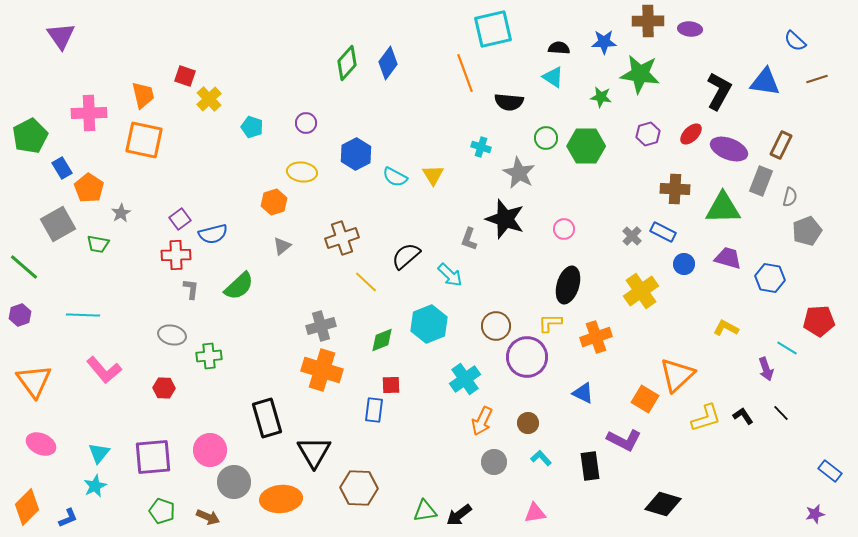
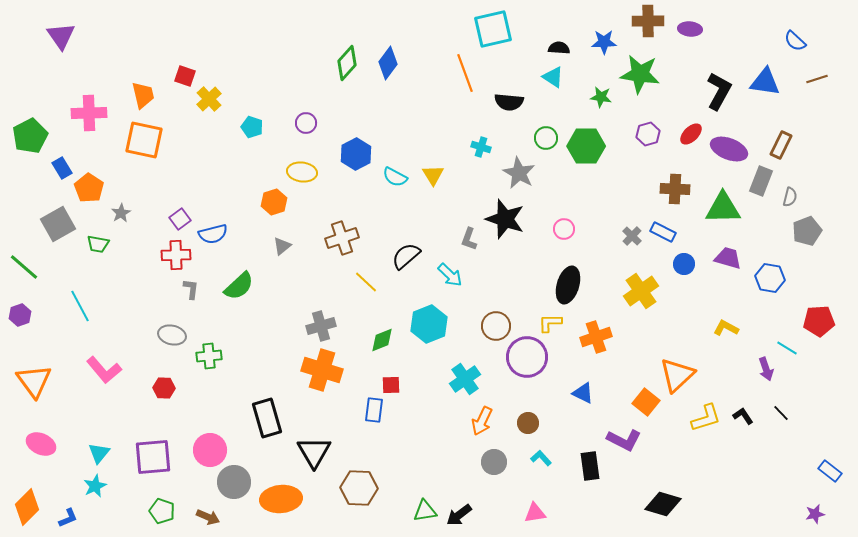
cyan line at (83, 315): moved 3 px left, 9 px up; rotated 60 degrees clockwise
orange square at (645, 399): moved 1 px right, 3 px down; rotated 8 degrees clockwise
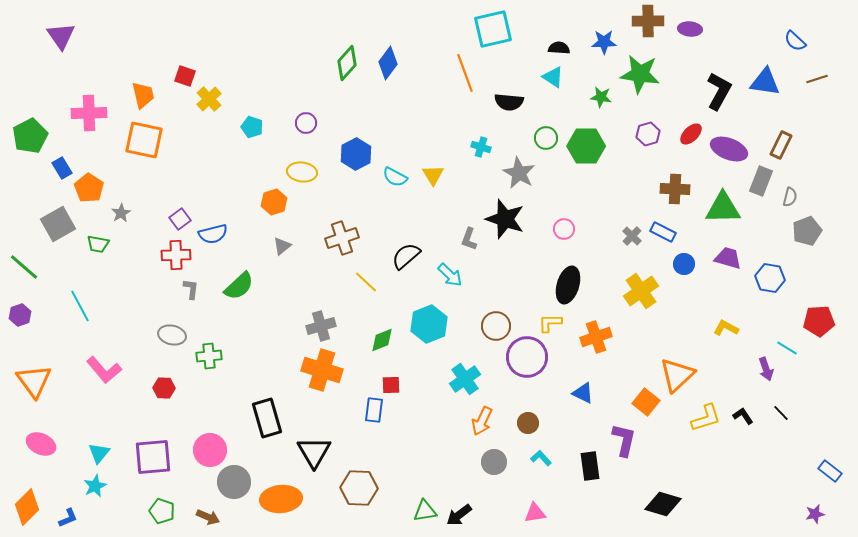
purple L-shape at (624, 440): rotated 104 degrees counterclockwise
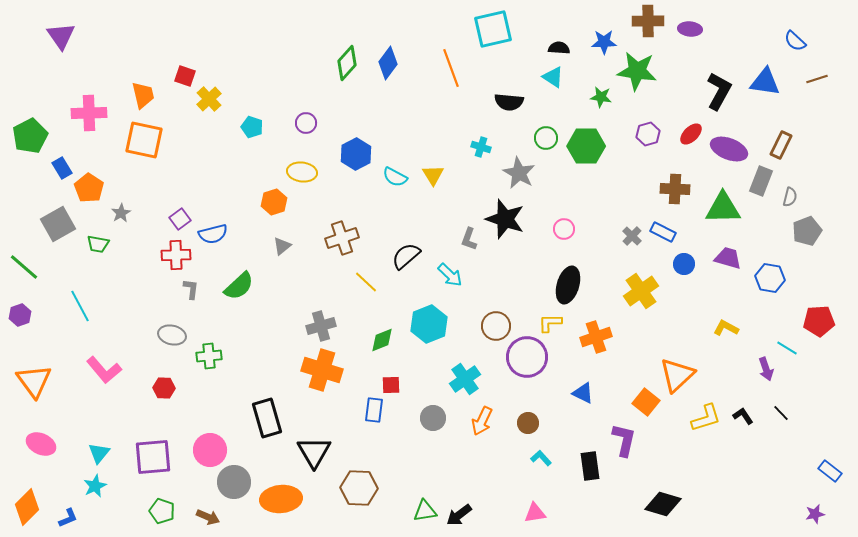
orange line at (465, 73): moved 14 px left, 5 px up
green star at (640, 74): moved 3 px left, 3 px up
gray circle at (494, 462): moved 61 px left, 44 px up
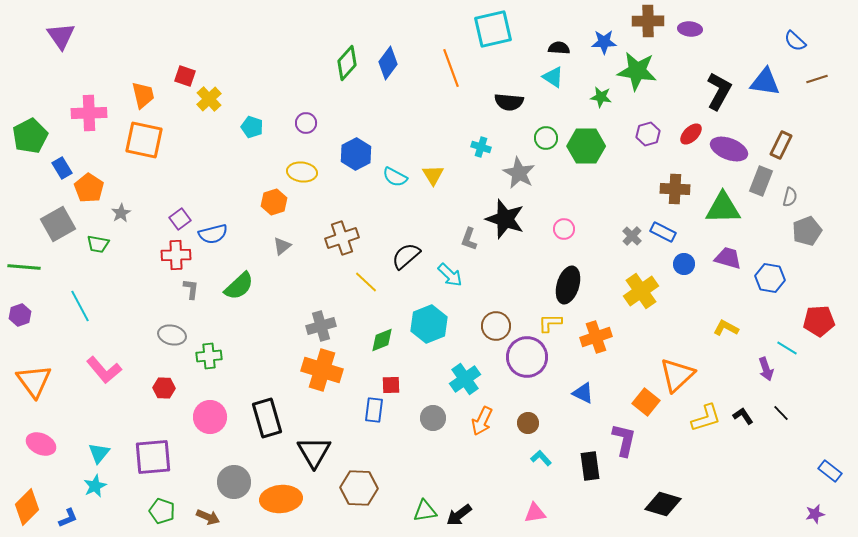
green line at (24, 267): rotated 36 degrees counterclockwise
pink circle at (210, 450): moved 33 px up
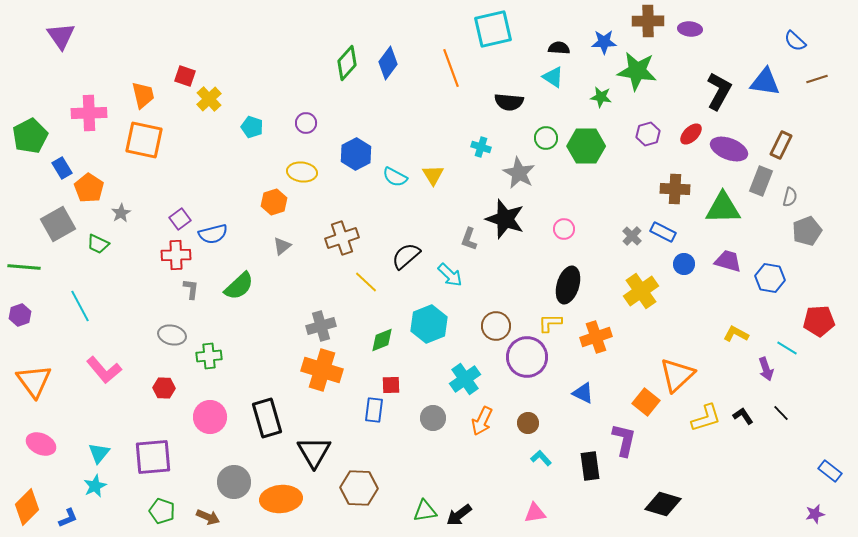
green trapezoid at (98, 244): rotated 15 degrees clockwise
purple trapezoid at (728, 258): moved 3 px down
yellow L-shape at (726, 328): moved 10 px right, 6 px down
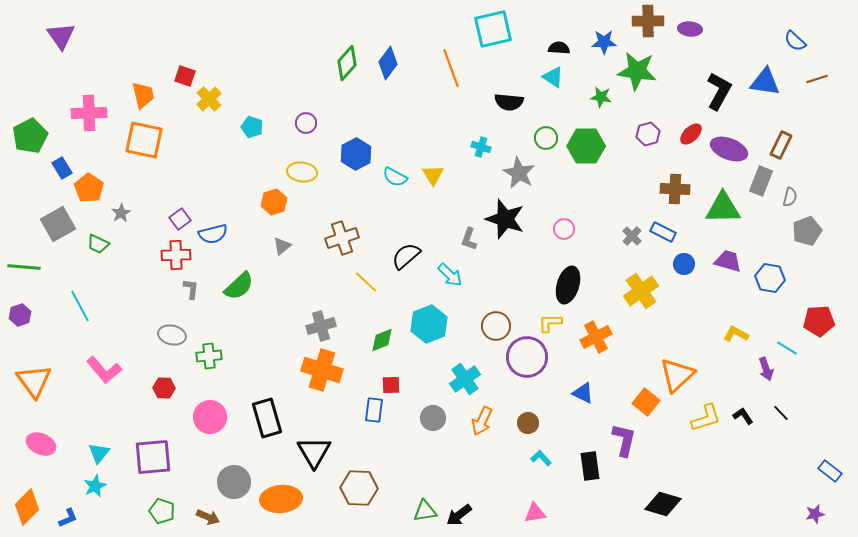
orange cross at (596, 337): rotated 8 degrees counterclockwise
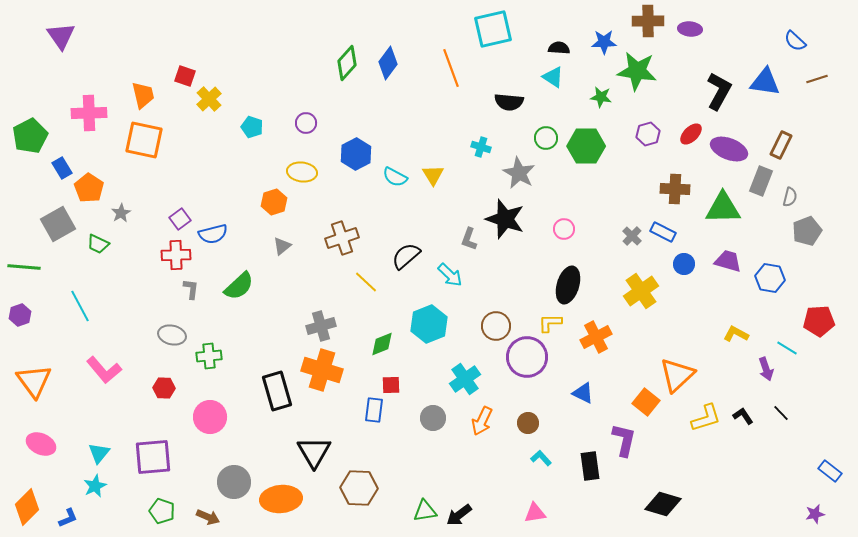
green diamond at (382, 340): moved 4 px down
black rectangle at (267, 418): moved 10 px right, 27 px up
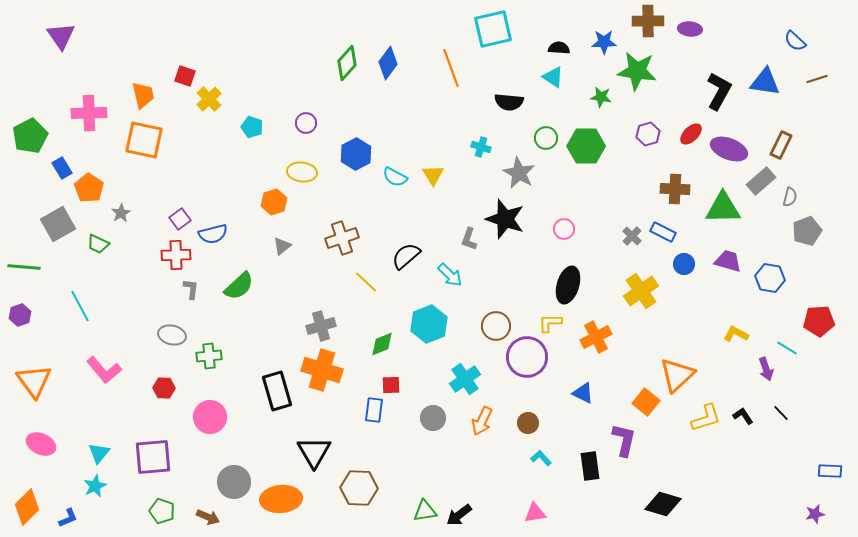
gray rectangle at (761, 181): rotated 28 degrees clockwise
blue rectangle at (830, 471): rotated 35 degrees counterclockwise
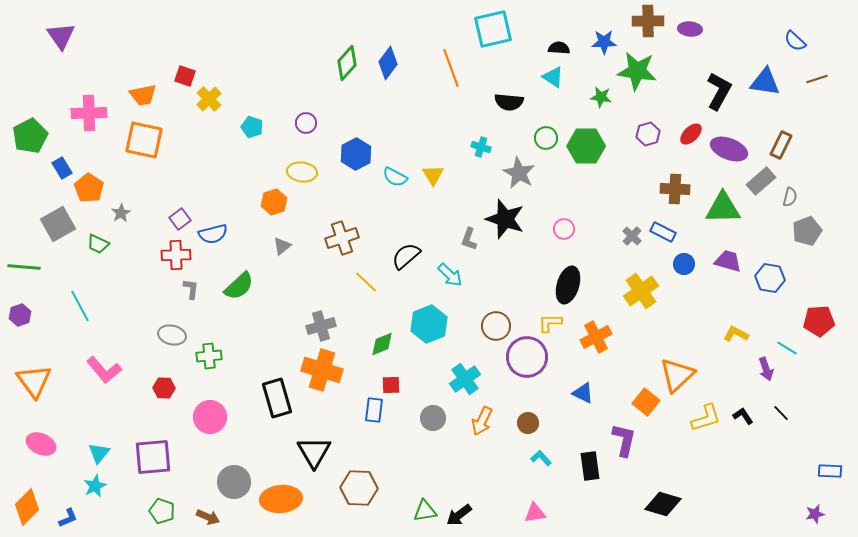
orange trapezoid at (143, 95): rotated 92 degrees clockwise
black rectangle at (277, 391): moved 7 px down
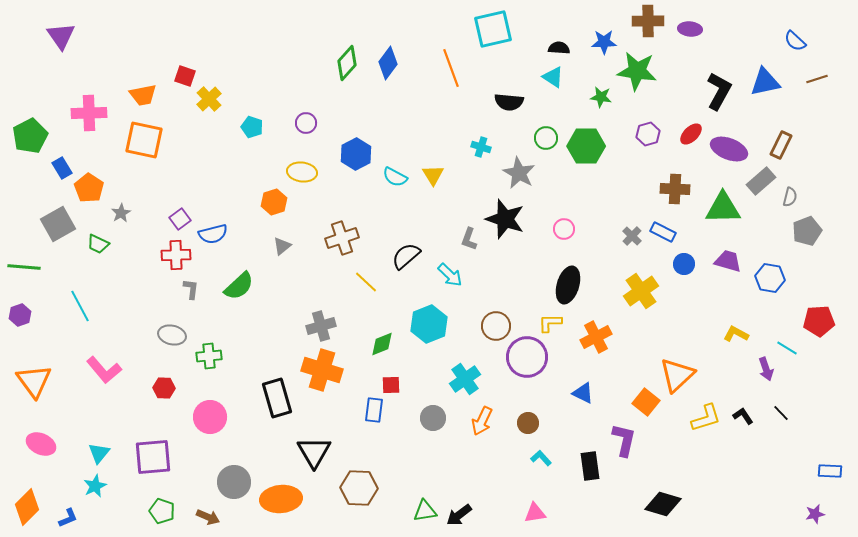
blue triangle at (765, 82): rotated 20 degrees counterclockwise
